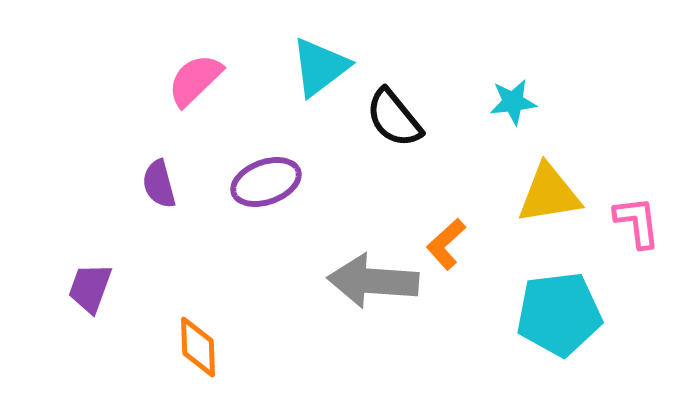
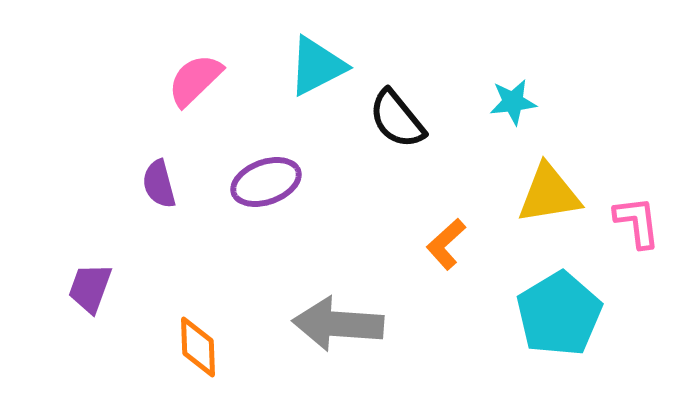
cyan triangle: moved 3 px left, 1 px up; rotated 10 degrees clockwise
black semicircle: moved 3 px right, 1 px down
gray arrow: moved 35 px left, 43 px down
cyan pentagon: rotated 24 degrees counterclockwise
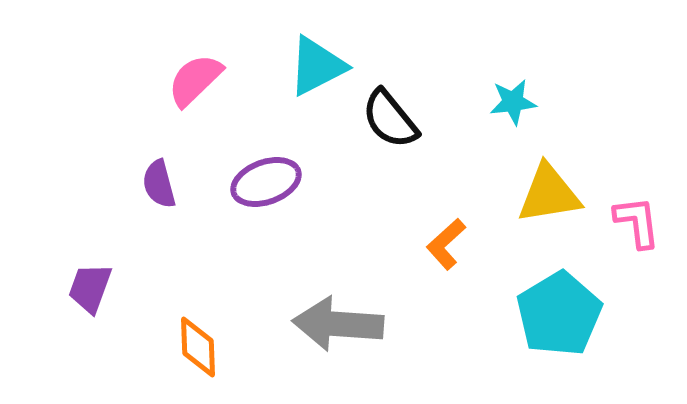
black semicircle: moved 7 px left
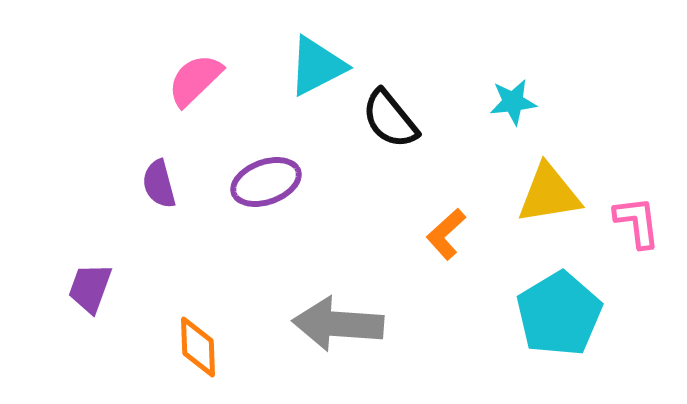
orange L-shape: moved 10 px up
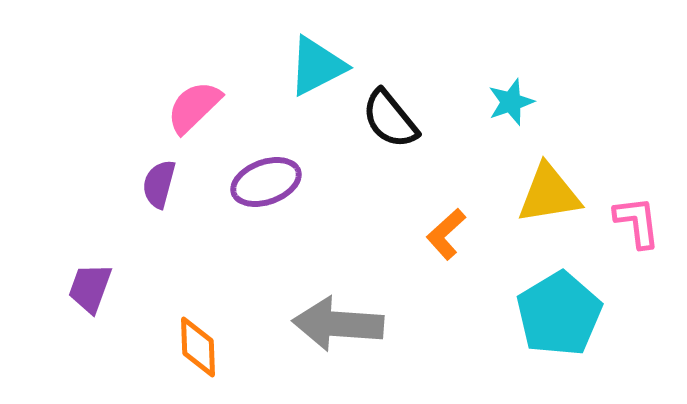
pink semicircle: moved 1 px left, 27 px down
cyan star: moved 2 px left; rotated 12 degrees counterclockwise
purple semicircle: rotated 30 degrees clockwise
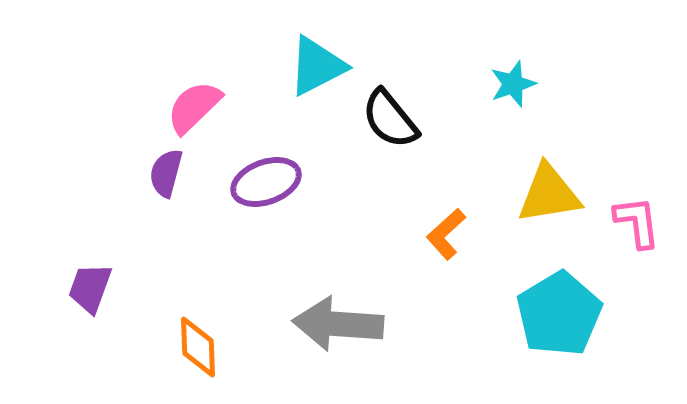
cyan star: moved 2 px right, 18 px up
purple semicircle: moved 7 px right, 11 px up
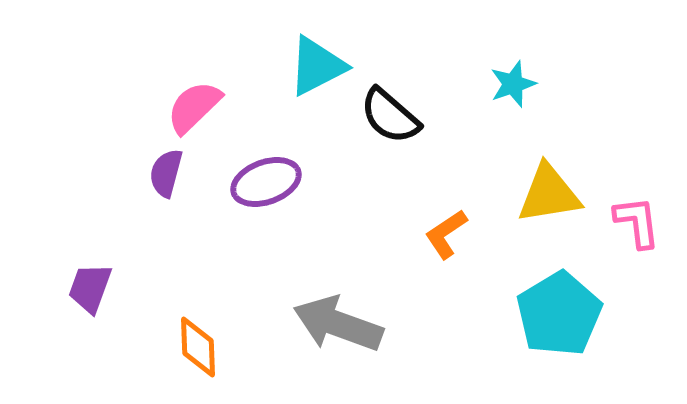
black semicircle: moved 3 px up; rotated 10 degrees counterclockwise
orange L-shape: rotated 8 degrees clockwise
gray arrow: rotated 16 degrees clockwise
